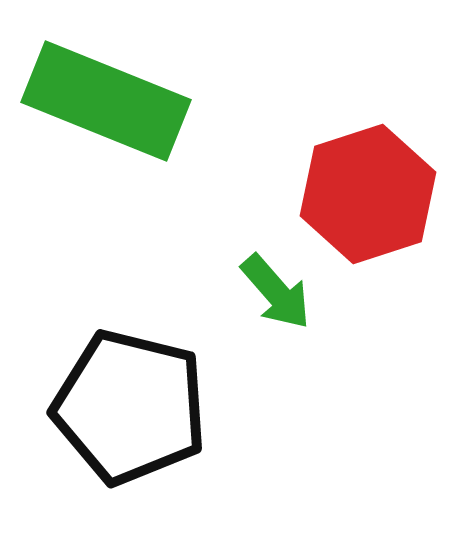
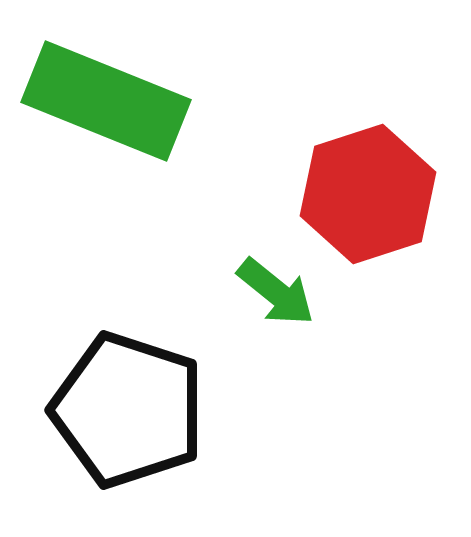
green arrow: rotated 10 degrees counterclockwise
black pentagon: moved 2 px left, 3 px down; rotated 4 degrees clockwise
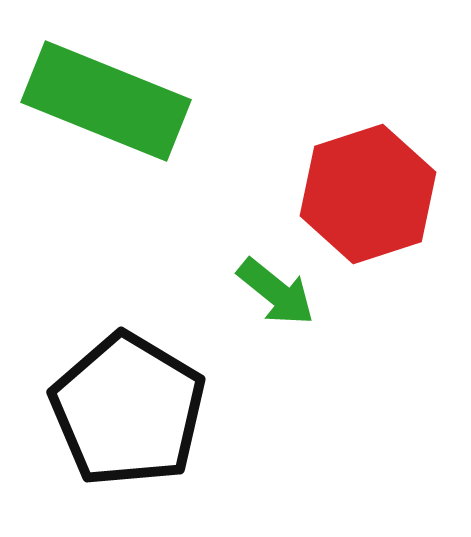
black pentagon: rotated 13 degrees clockwise
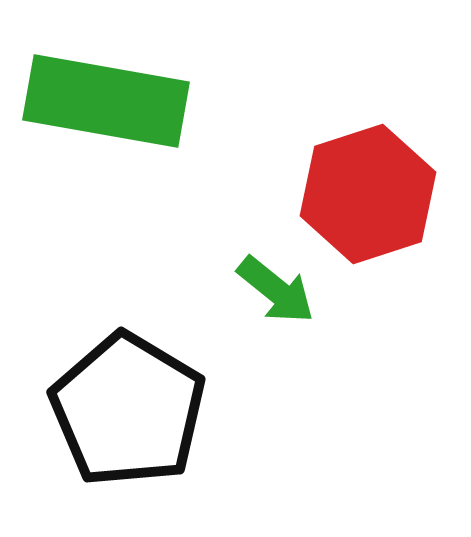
green rectangle: rotated 12 degrees counterclockwise
green arrow: moved 2 px up
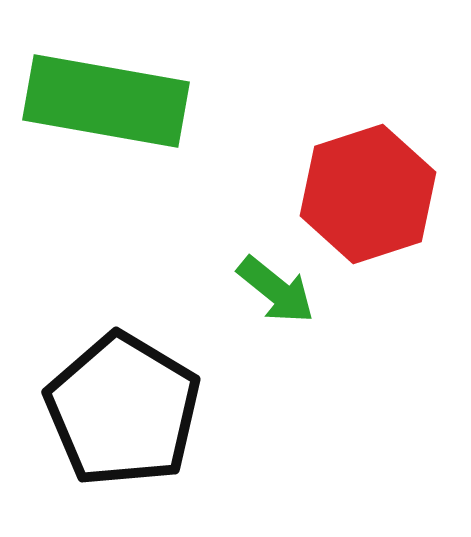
black pentagon: moved 5 px left
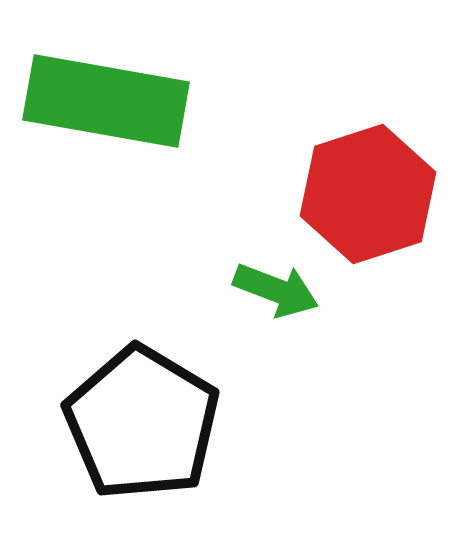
green arrow: rotated 18 degrees counterclockwise
black pentagon: moved 19 px right, 13 px down
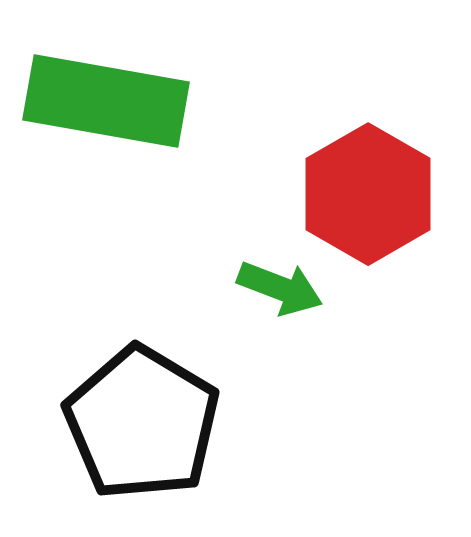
red hexagon: rotated 12 degrees counterclockwise
green arrow: moved 4 px right, 2 px up
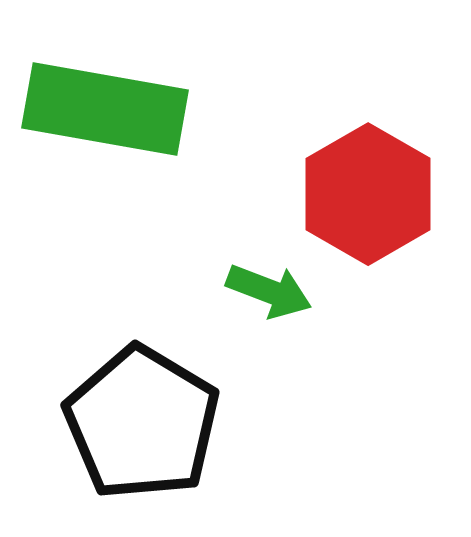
green rectangle: moved 1 px left, 8 px down
green arrow: moved 11 px left, 3 px down
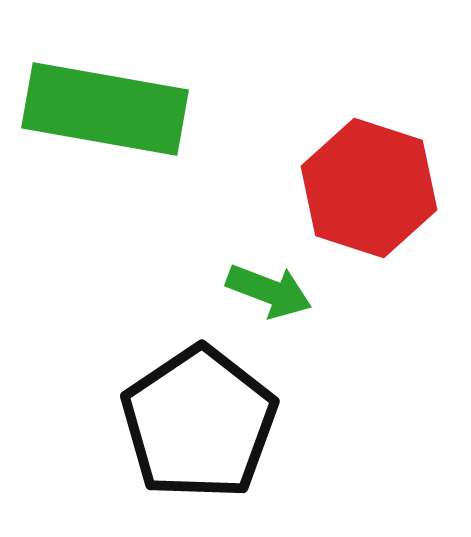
red hexagon: moved 1 px right, 6 px up; rotated 12 degrees counterclockwise
black pentagon: moved 57 px right; rotated 7 degrees clockwise
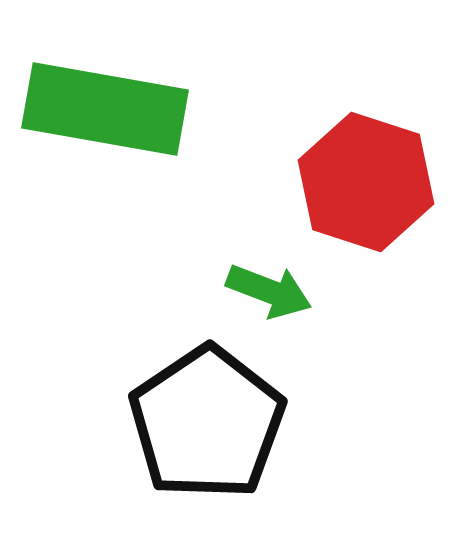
red hexagon: moved 3 px left, 6 px up
black pentagon: moved 8 px right
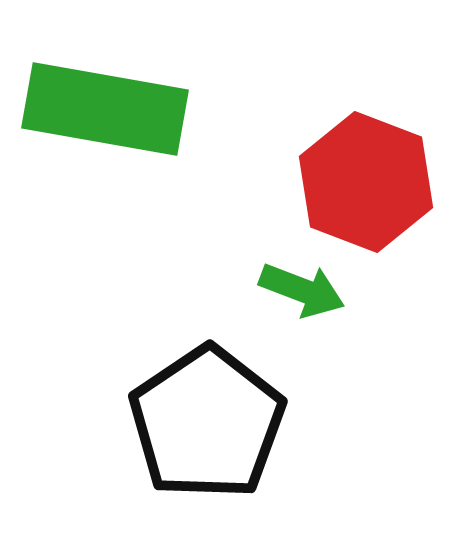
red hexagon: rotated 3 degrees clockwise
green arrow: moved 33 px right, 1 px up
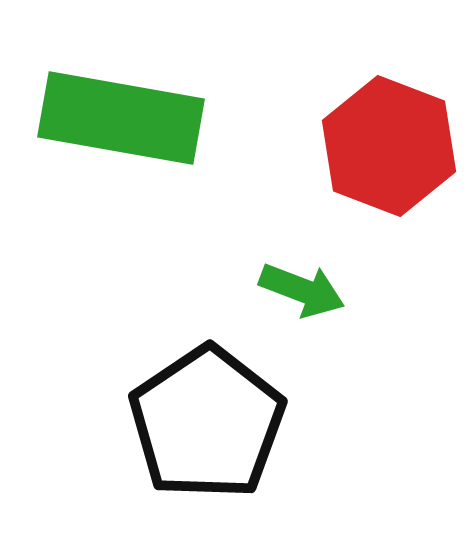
green rectangle: moved 16 px right, 9 px down
red hexagon: moved 23 px right, 36 px up
